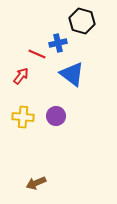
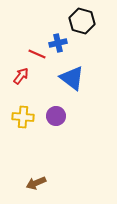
blue triangle: moved 4 px down
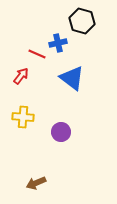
purple circle: moved 5 px right, 16 px down
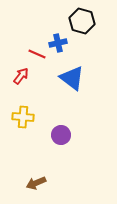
purple circle: moved 3 px down
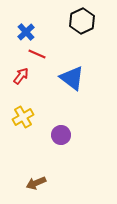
black hexagon: rotated 20 degrees clockwise
blue cross: moved 32 px left, 11 px up; rotated 30 degrees counterclockwise
yellow cross: rotated 35 degrees counterclockwise
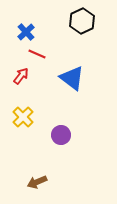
yellow cross: rotated 15 degrees counterclockwise
brown arrow: moved 1 px right, 1 px up
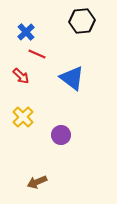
black hexagon: rotated 20 degrees clockwise
red arrow: rotated 96 degrees clockwise
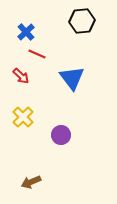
blue triangle: rotated 16 degrees clockwise
brown arrow: moved 6 px left
